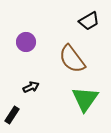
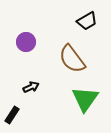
black trapezoid: moved 2 px left
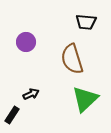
black trapezoid: moved 1 px left, 1 px down; rotated 35 degrees clockwise
brown semicircle: rotated 20 degrees clockwise
black arrow: moved 7 px down
green triangle: rotated 12 degrees clockwise
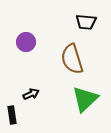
black rectangle: rotated 42 degrees counterclockwise
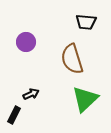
black rectangle: moved 2 px right; rotated 36 degrees clockwise
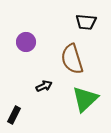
black arrow: moved 13 px right, 8 px up
